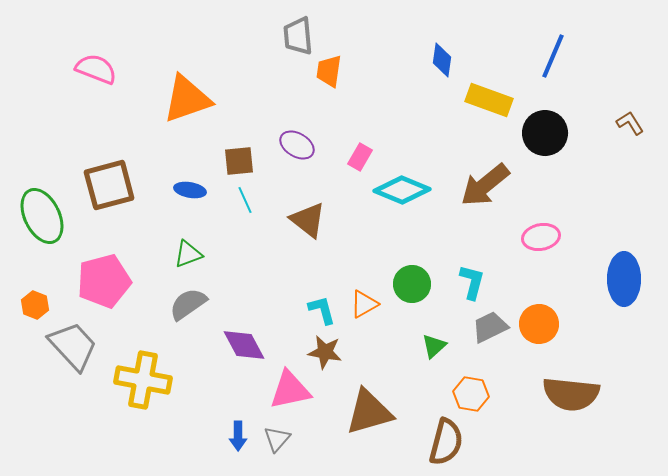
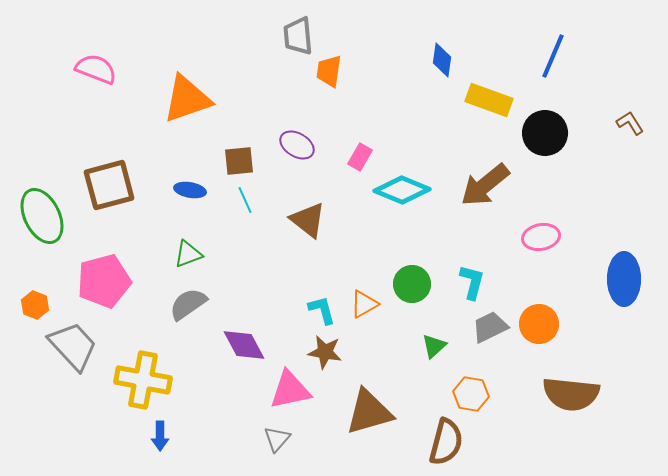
blue arrow at (238, 436): moved 78 px left
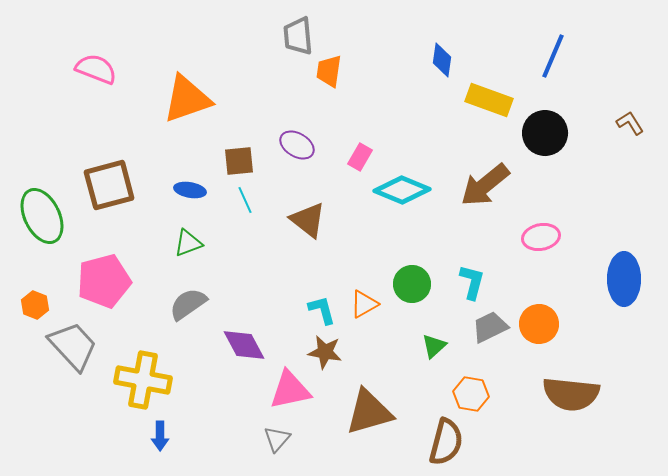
green triangle at (188, 254): moved 11 px up
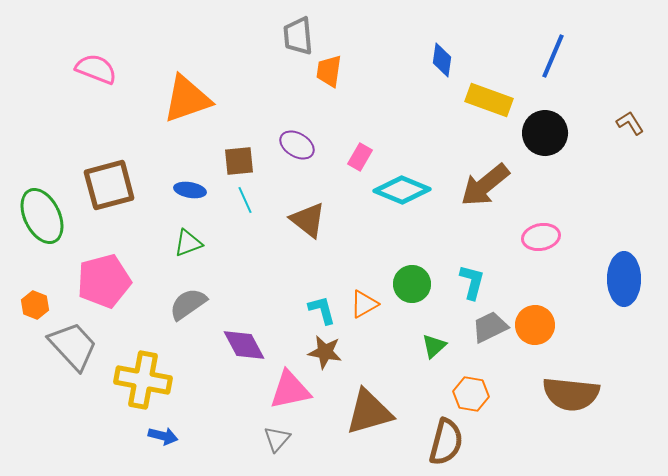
orange circle at (539, 324): moved 4 px left, 1 px down
blue arrow at (160, 436): moved 3 px right; rotated 76 degrees counterclockwise
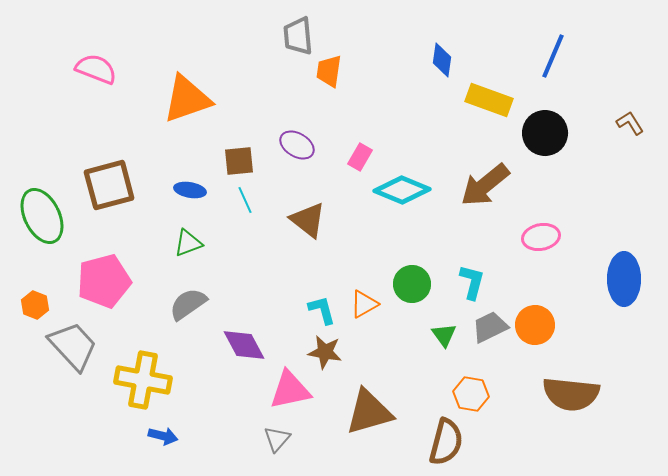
green triangle at (434, 346): moved 10 px right, 11 px up; rotated 24 degrees counterclockwise
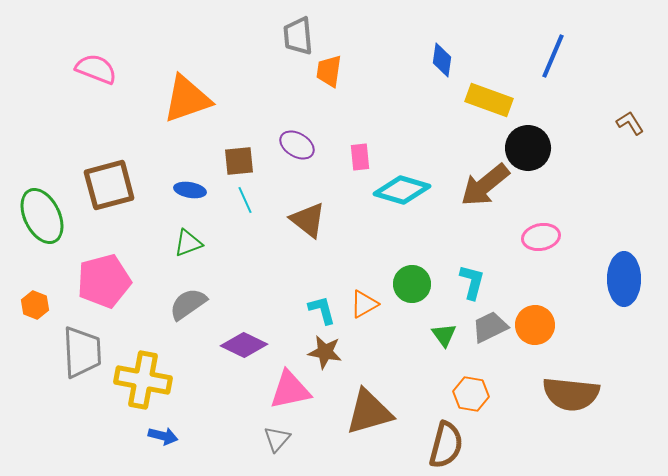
black circle at (545, 133): moved 17 px left, 15 px down
pink rectangle at (360, 157): rotated 36 degrees counterclockwise
cyan diamond at (402, 190): rotated 6 degrees counterclockwise
purple diamond at (244, 345): rotated 36 degrees counterclockwise
gray trapezoid at (73, 346): moved 9 px right, 6 px down; rotated 40 degrees clockwise
brown semicircle at (446, 442): moved 3 px down
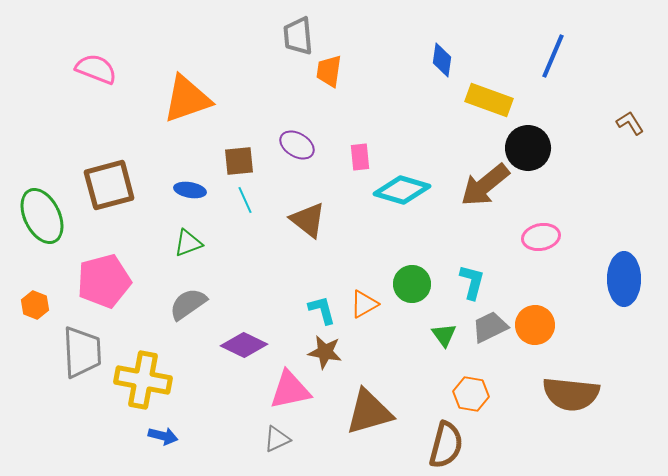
gray triangle at (277, 439): rotated 24 degrees clockwise
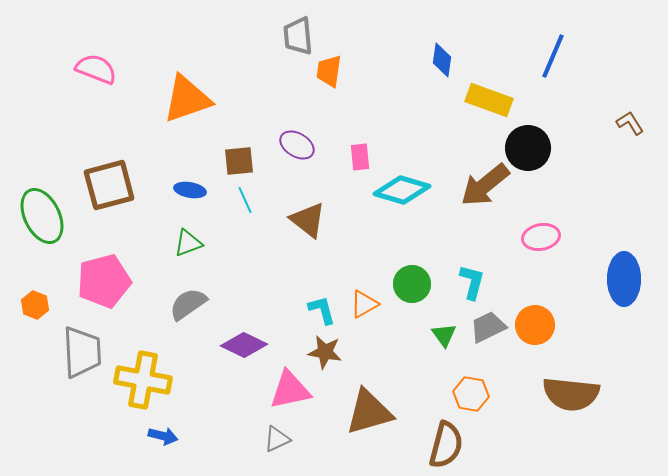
gray trapezoid at (490, 327): moved 2 px left
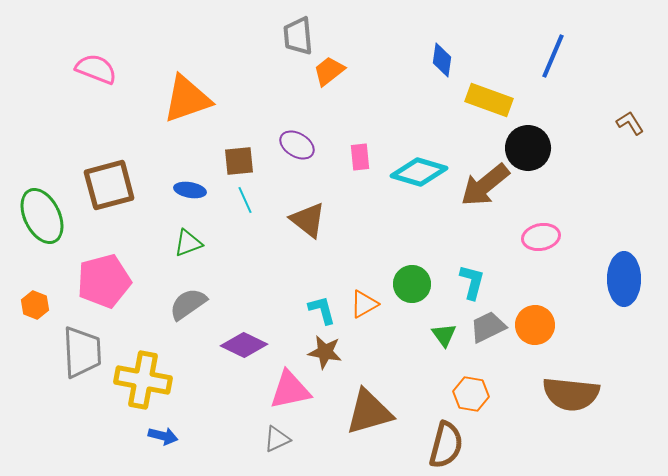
orange trapezoid at (329, 71): rotated 44 degrees clockwise
cyan diamond at (402, 190): moved 17 px right, 18 px up
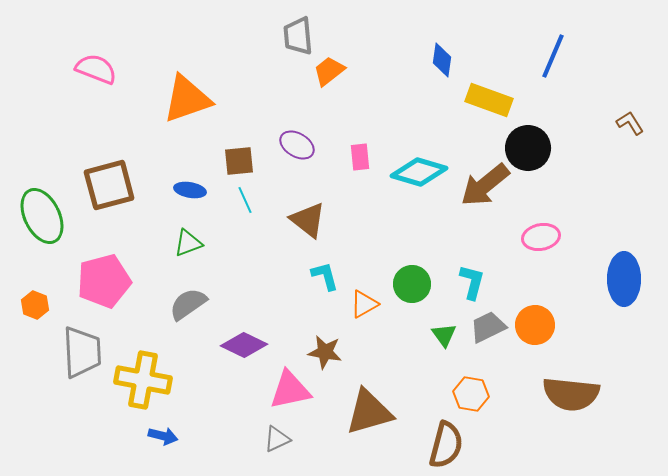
cyan L-shape at (322, 310): moved 3 px right, 34 px up
